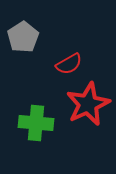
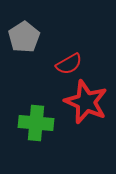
gray pentagon: moved 1 px right
red star: moved 2 px left, 2 px up; rotated 24 degrees counterclockwise
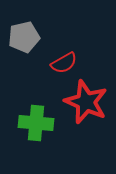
gray pentagon: rotated 20 degrees clockwise
red semicircle: moved 5 px left, 1 px up
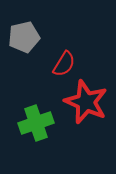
red semicircle: moved 1 px down; rotated 28 degrees counterclockwise
green cross: rotated 24 degrees counterclockwise
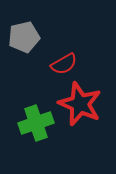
red semicircle: rotated 28 degrees clockwise
red star: moved 6 px left, 2 px down
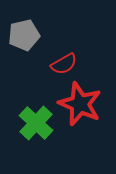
gray pentagon: moved 2 px up
green cross: rotated 28 degrees counterclockwise
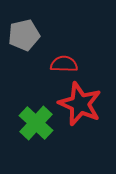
red semicircle: rotated 148 degrees counterclockwise
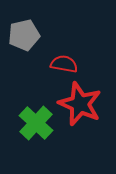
red semicircle: rotated 8 degrees clockwise
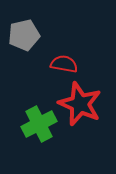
green cross: moved 3 px right, 1 px down; rotated 20 degrees clockwise
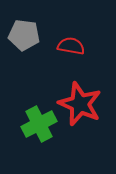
gray pentagon: rotated 20 degrees clockwise
red semicircle: moved 7 px right, 18 px up
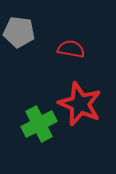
gray pentagon: moved 5 px left, 3 px up
red semicircle: moved 3 px down
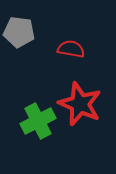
green cross: moved 1 px left, 3 px up
